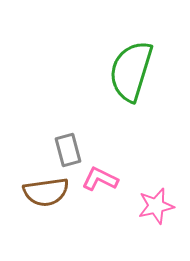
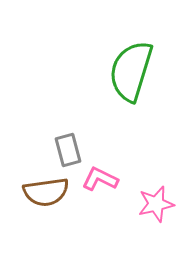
pink star: moved 2 px up
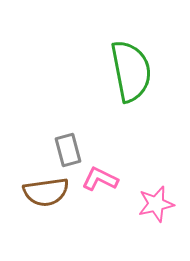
green semicircle: rotated 152 degrees clockwise
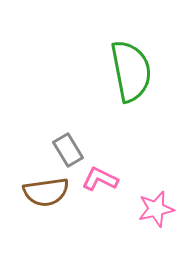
gray rectangle: rotated 16 degrees counterclockwise
pink star: moved 5 px down
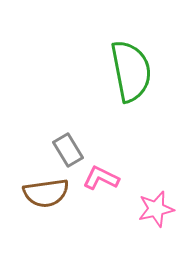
pink L-shape: moved 1 px right, 1 px up
brown semicircle: moved 1 px down
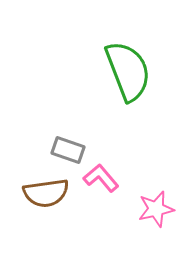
green semicircle: moved 3 px left; rotated 10 degrees counterclockwise
gray rectangle: rotated 40 degrees counterclockwise
pink L-shape: rotated 24 degrees clockwise
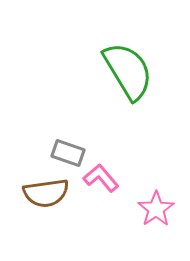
green semicircle: rotated 10 degrees counterclockwise
gray rectangle: moved 3 px down
pink star: rotated 21 degrees counterclockwise
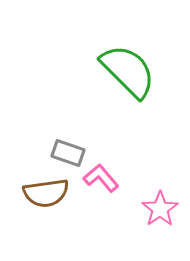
green semicircle: rotated 14 degrees counterclockwise
pink star: moved 4 px right
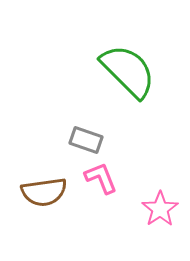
gray rectangle: moved 18 px right, 13 px up
pink L-shape: rotated 18 degrees clockwise
brown semicircle: moved 2 px left, 1 px up
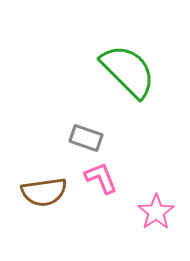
gray rectangle: moved 2 px up
pink star: moved 4 px left, 3 px down
